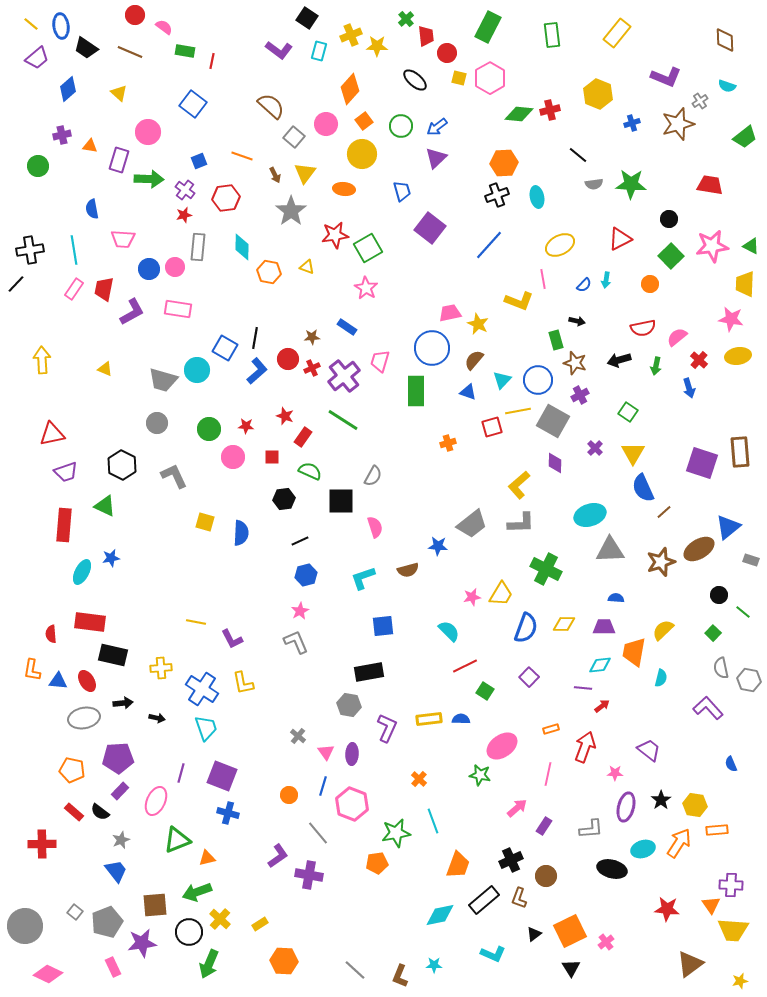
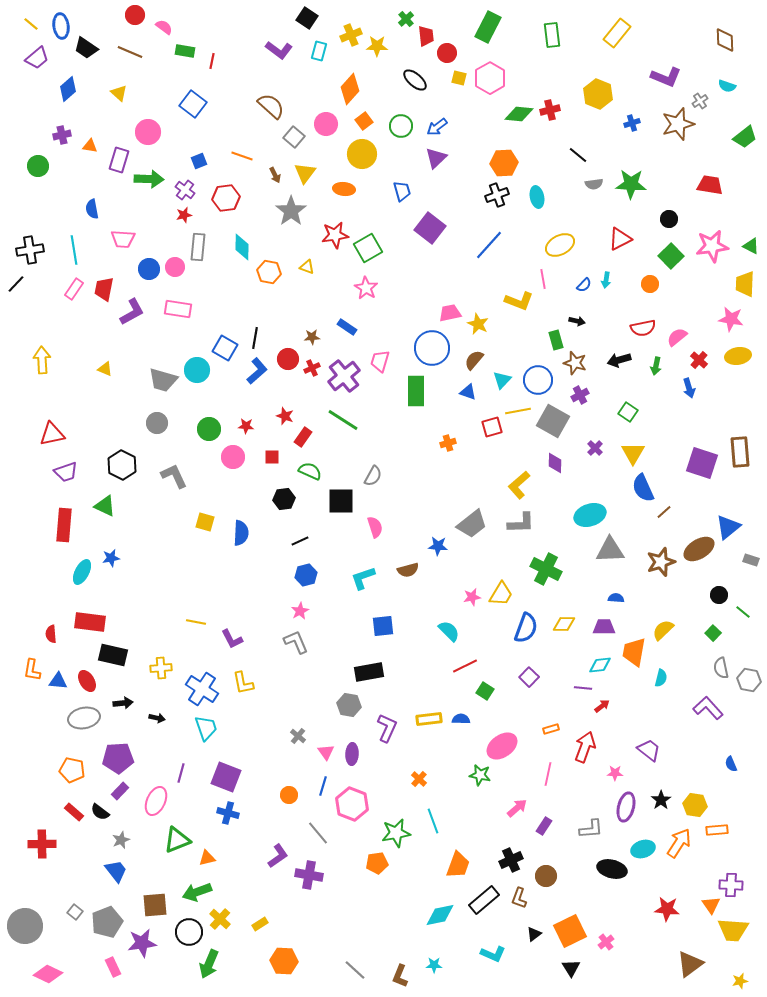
purple square at (222, 776): moved 4 px right, 1 px down
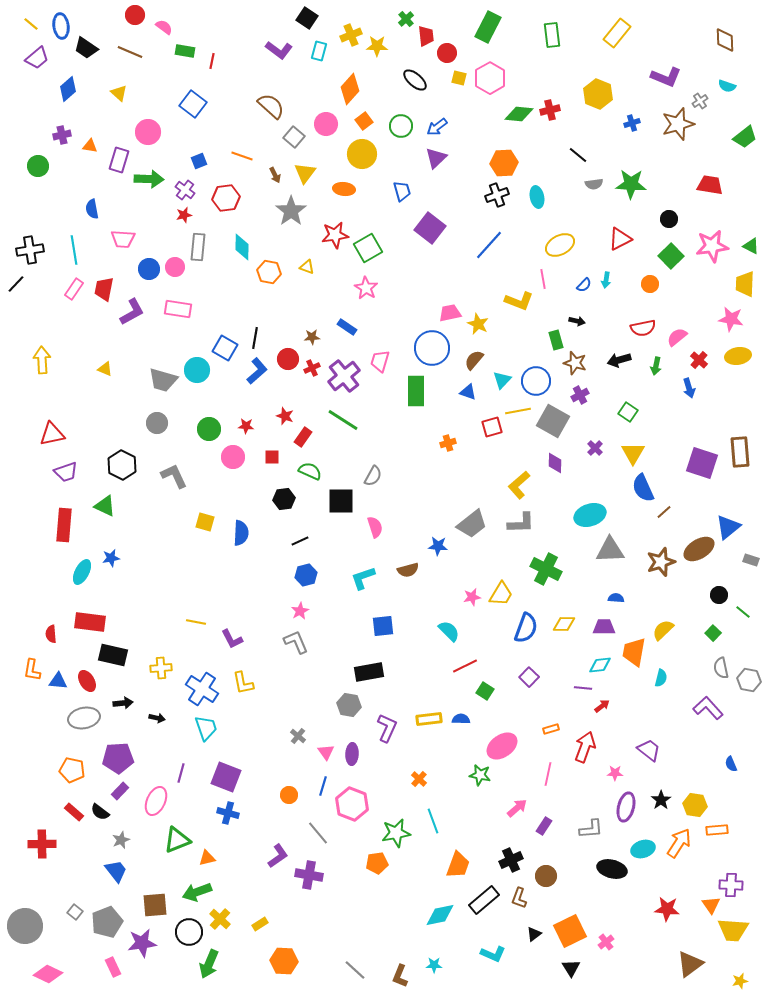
blue circle at (538, 380): moved 2 px left, 1 px down
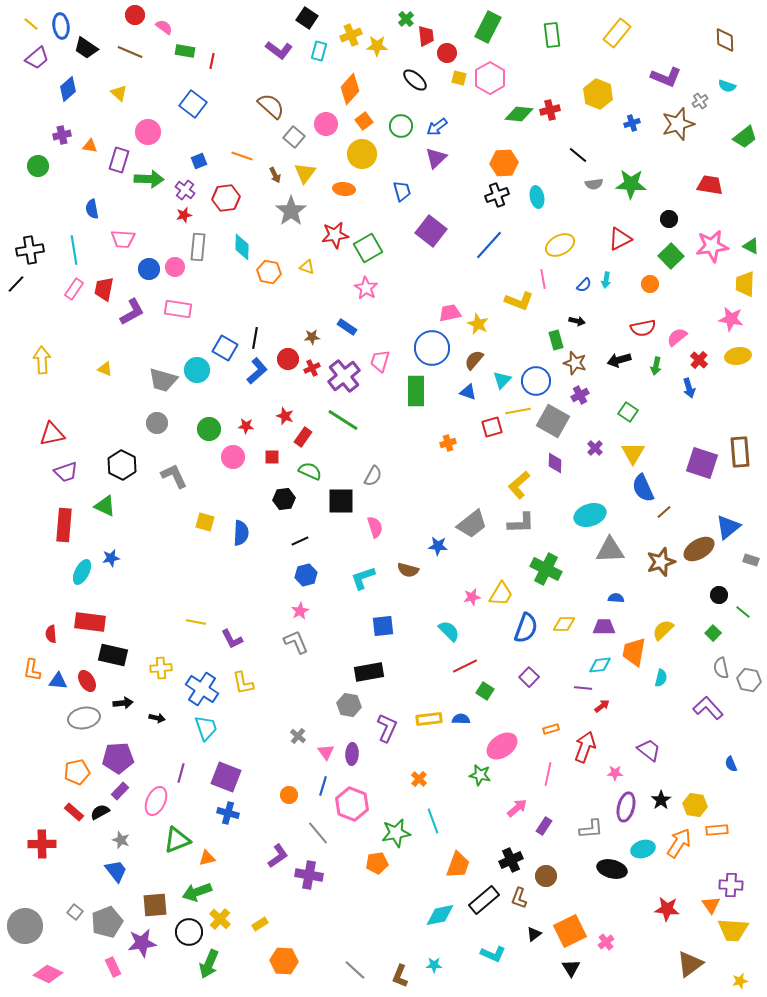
purple square at (430, 228): moved 1 px right, 3 px down
brown semicircle at (408, 570): rotated 30 degrees clockwise
orange pentagon at (72, 770): moved 5 px right, 2 px down; rotated 25 degrees counterclockwise
black semicircle at (100, 812): rotated 114 degrees clockwise
gray star at (121, 840): rotated 30 degrees counterclockwise
